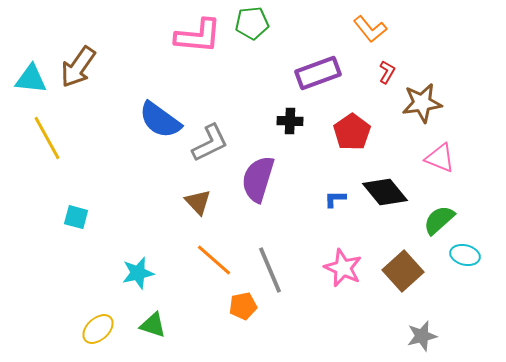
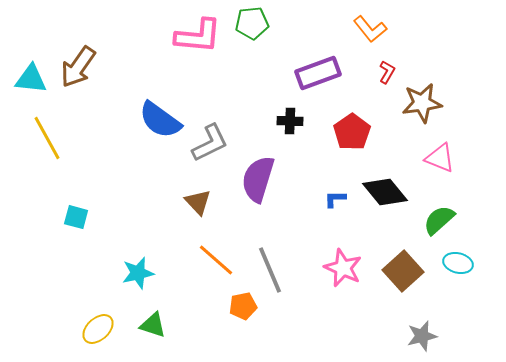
cyan ellipse: moved 7 px left, 8 px down
orange line: moved 2 px right
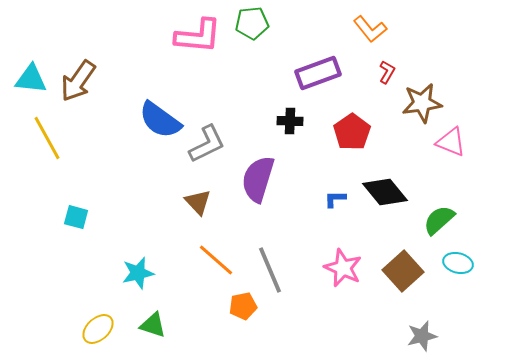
brown arrow: moved 14 px down
gray L-shape: moved 3 px left, 1 px down
pink triangle: moved 11 px right, 16 px up
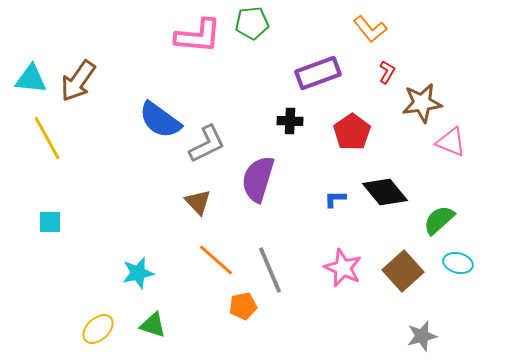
cyan square: moved 26 px left, 5 px down; rotated 15 degrees counterclockwise
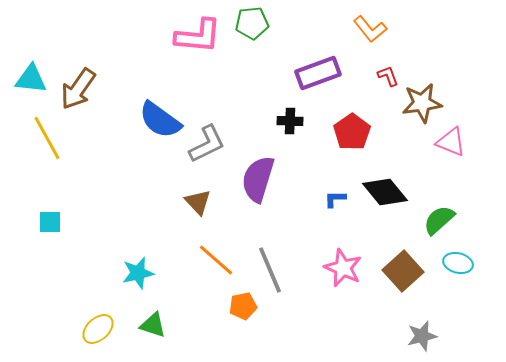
red L-shape: moved 1 px right, 4 px down; rotated 50 degrees counterclockwise
brown arrow: moved 8 px down
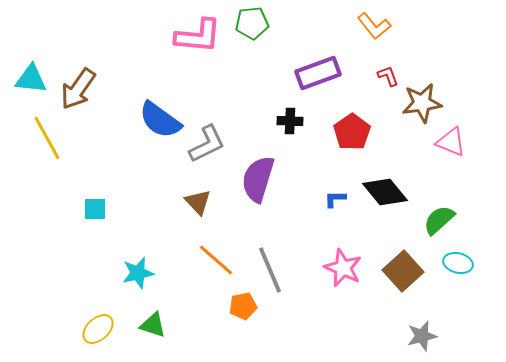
orange L-shape: moved 4 px right, 3 px up
cyan square: moved 45 px right, 13 px up
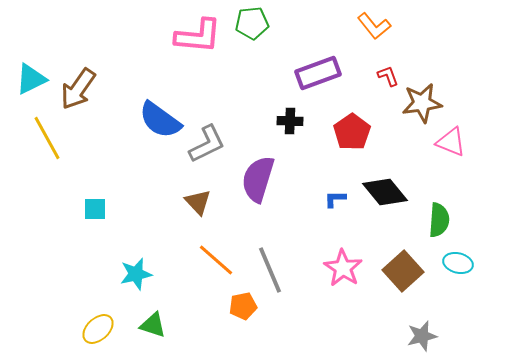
cyan triangle: rotated 32 degrees counterclockwise
green semicircle: rotated 136 degrees clockwise
pink star: rotated 9 degrees clockwise
cyan star: moved 2 px left, 1 px down
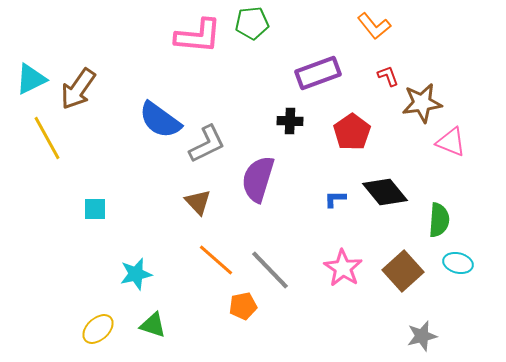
gray line: rotated 21 degrees counterclockwise
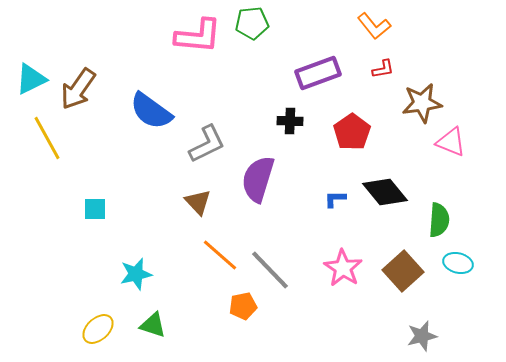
red L-shape: moved 5 px left, 7 px up; rotated 100 degrees clockwise
blue semicircle: moved 9 px left, 9 px up
orange line: moved 4 px right, 5 px up
